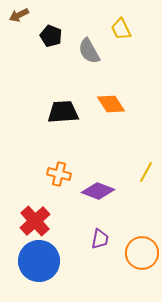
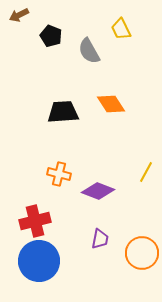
red cross: rotated 28 degrees clockwise
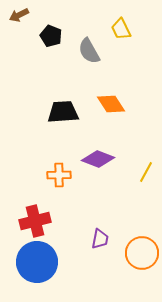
orange cross: moved 1 px down; rotated 15 degrees counterclockwise
purple diamond: moved 32 px up
blue circle: moved 2 px left, 1 px down
